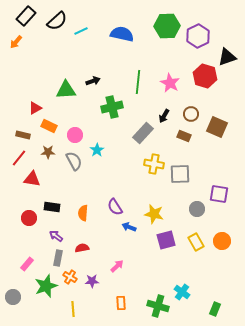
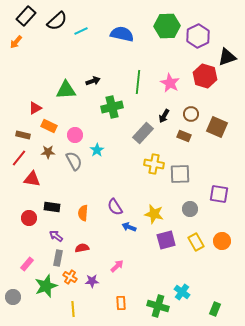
gray circle at (197, 209): moved 7 px left
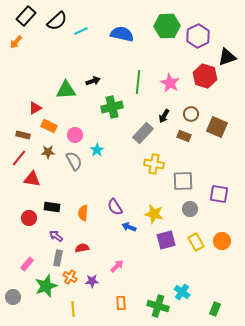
gray square at (180, 174): moved 3 px right, 7 px down
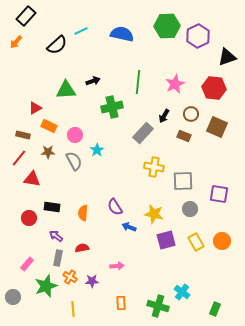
black semicircle at (57, 21): moved 24 px down
red hexagon at (205, 76): moved 9 px right, 12 px down; rotated 10 degrees counterclockwise
pink star at (170, 83): moved 5 px right, 1 px down; rotated 18 degrees clockwise
yellow cross at (154, 164): moved 3 px down
pink arrow at (117, 266): rotated 40 degrees clockwise
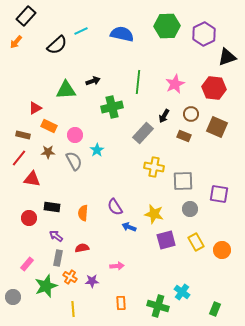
purple hexagon at (198, 36): moved 6 px right, 2 px up
orange circle at (222, 241): moved 9 px down
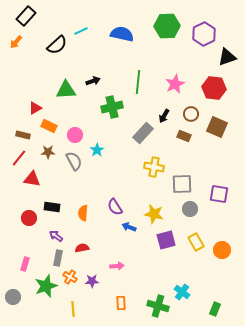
gray square at (183, 181): moved 1 px left, 3 px down
pink rectangle at (27, 264): moved 2 px left; rotated 24 degrees counterclockwise
